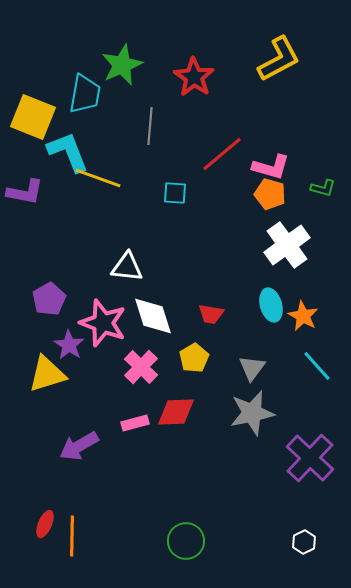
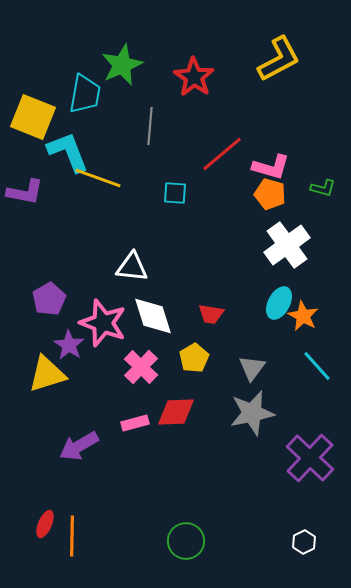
white triangle: moved 5 px right
cyan ellipse: moved 8 px right, 2 px up; rotated 44 degrees clockwise
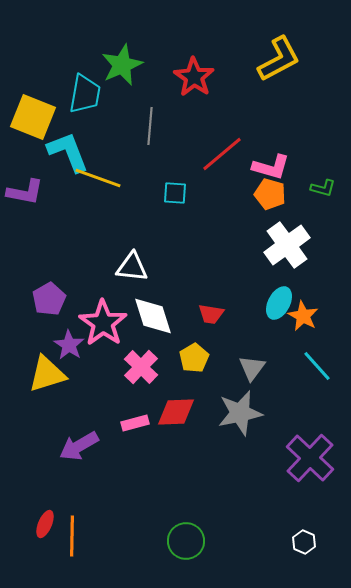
pink star: rotated 15 degrees clockwise
gray star: moved 12 px left
white hexagon: rotated 10 degrees counterclockwise
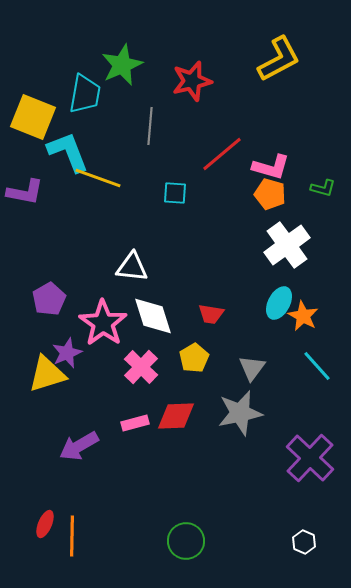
red star: moved 2 px left, 4 px down; rotated 24 degrees clockwise
purple star: moved 2 px left, 8 px down; rotated 16 degrees clockwise
red diamond: moved 4 px down
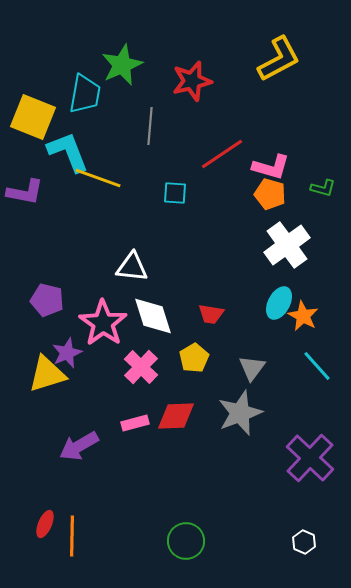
red line: rotated 6 degrees clockwise
purple pentagon: moved 2 px left, 1 px down; rotated 28 degrees counterclockwise
gray star: rotated 9 degrees counterclockwise
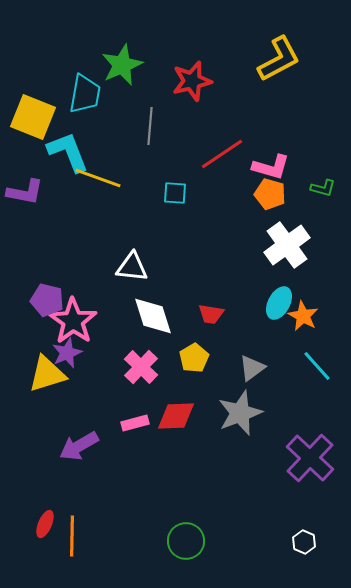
pink star: moved 30 px left, 2 px up
gray triangle: rotated 16 degrees clockwise
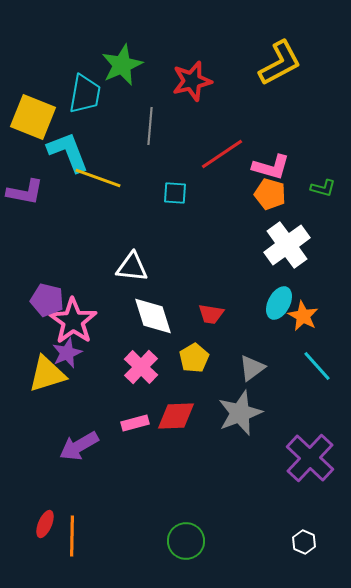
yellow L-shape: moved 1 px right, 4 px down
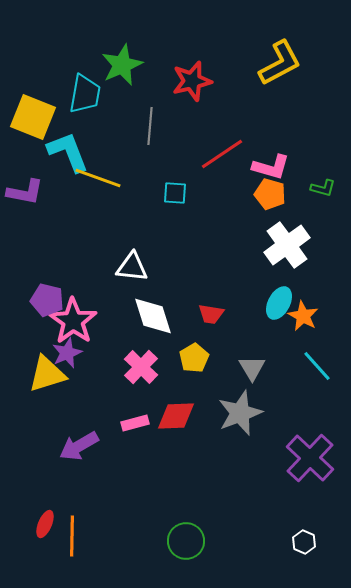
gray triangle: rotated 24 degrees counterclockwise
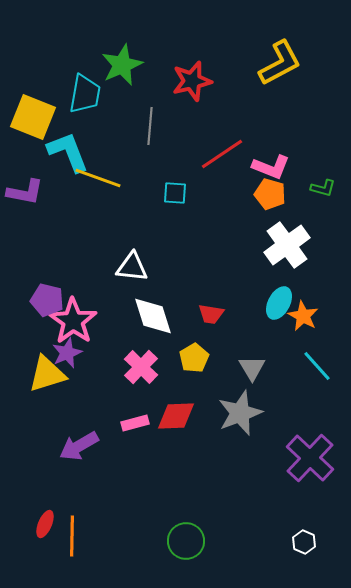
pink L-shape: rotated 6 degrees clockwise
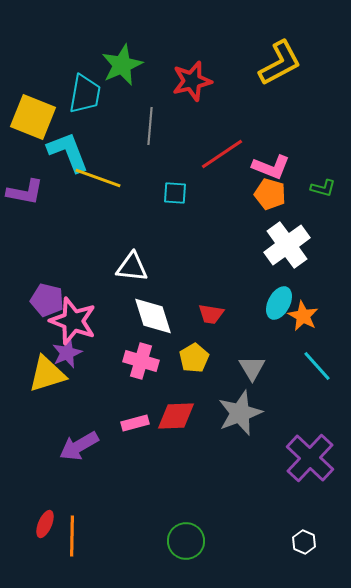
pink star: rotated 15 degrees counterclockwise
pink cross: moved 6 px up; rotated 28 degrees counterclockwise
